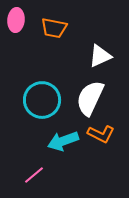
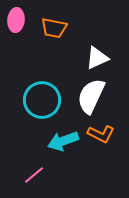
white triangle: moved 3 px left, 2 px down
white semicircle: moved 1 px right, 2 px up
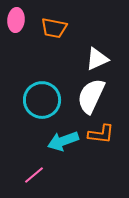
white triangle: moved 1 px down
orange L-shape: rotated 20 degrees counterclockwise
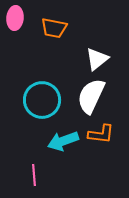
pink ellipse: moved 1 px left, 2 px up
white triangle: rotated 15 degrees counterclockwise
pink line: rotated 55 degrees counterclockwise
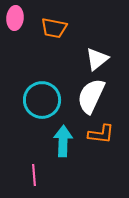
cyan arrow: rotated 112 degrees clockwise
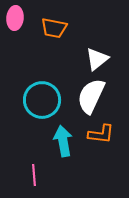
cyan arrow: rotated 12 degrees counterclockwise
